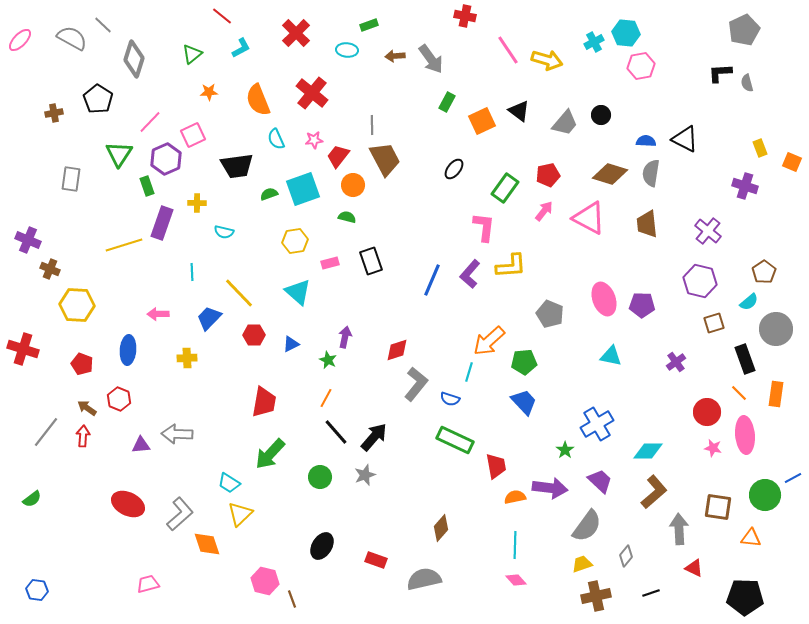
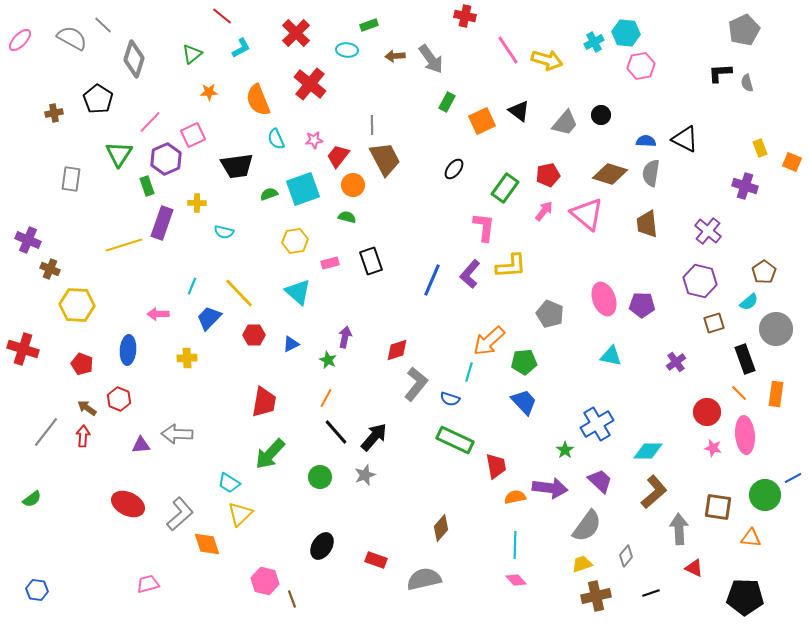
red cross at (312, 93): moved 2 px left, 9 px up
pink triangle at (589, 218): moved 2 px left, 4 px up; rotated 12 degrees clockwise
cyan line at (192, 272): moved 14 px down; rotated 24 degrees clockwise
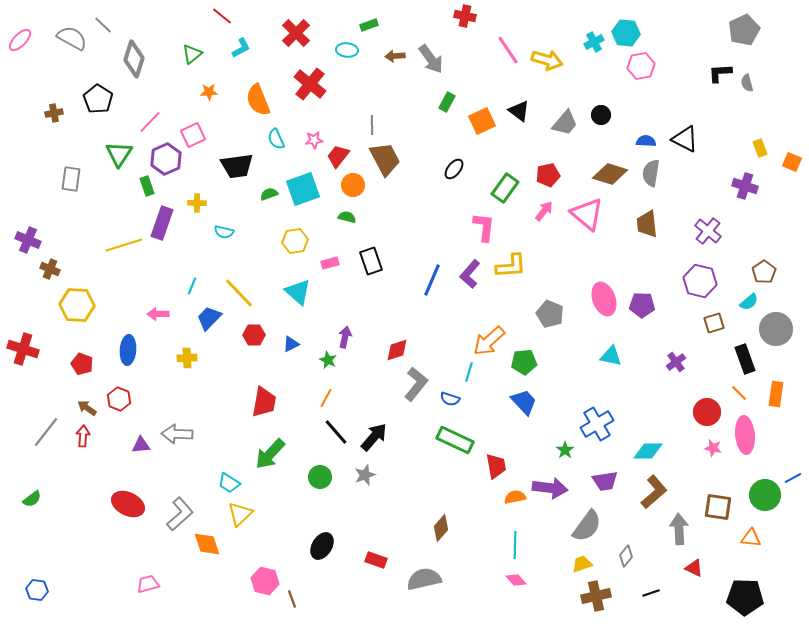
purple trapezoid at (600, 481): moved 5 px right; rotated 128 degrees clockwise
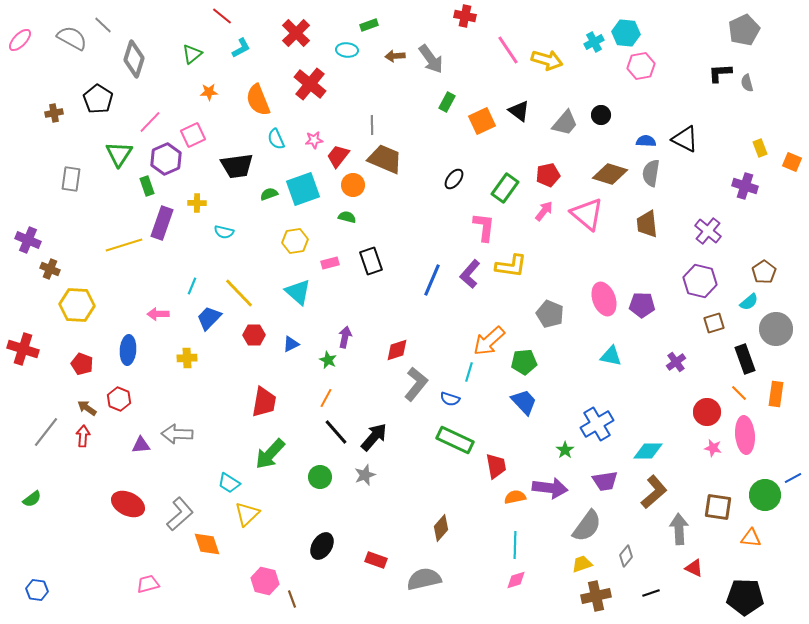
brown trapezoid at (385, 159): rotated 39 degrees counterclockwise
black ellipse at (454, 169): moved 10 px down
yellow L-shape at (511, 266): rotated 12 degrees clockwise
yellow triangle at (240, 514): moved 7 px right
pink diamond at (516, 580): rotated 65 degrees counterclockwise
